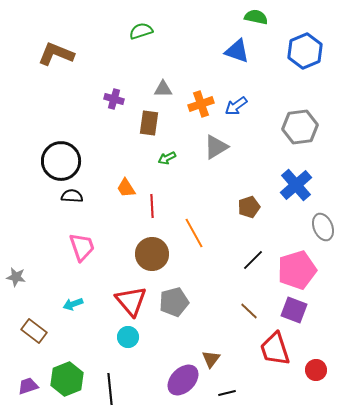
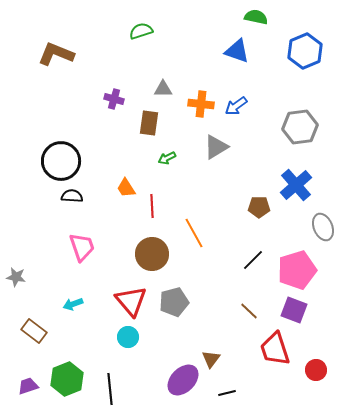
orange cross at (201, 104): rotated 25 degrees clockwise
brown pentagon at (249, 207): moved 10 px right; rotated 20 degrees clockwise
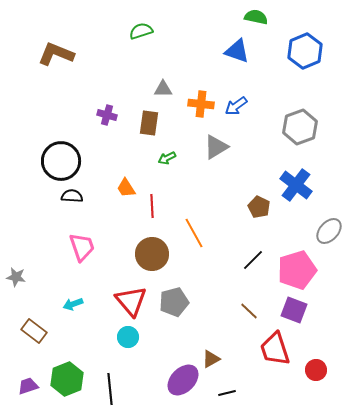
purple cross at (114, 99): moved 7 px left, 16 px down
gray hexagon at (300, 127): rotated 12 degrees counterclockwise
blue cross at (296, 185): rotated 12 degrees counterclockwise
brown pentagon at (259, 207): rotated 25 degrees clockwise
gray ellipse at (323, 227): moved 6 px right, 4 px down; rotated 64 degrees clockwise
brown triangle at (211, 359): rotated 24 degrees clockwise
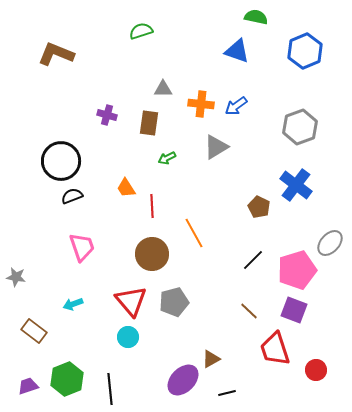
black semicircle at (72, 196): rotated 25 degrees counterclockwise
gray ellipse at (329, 231): moved 1 px right, 12 px down
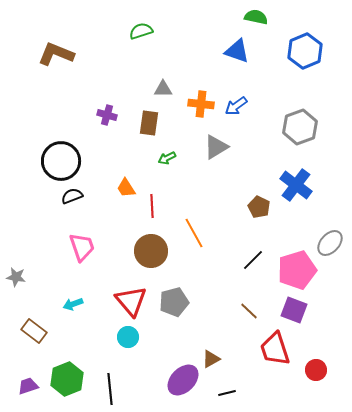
brown circle at (152, 254): moved 1 px left, 3 px up
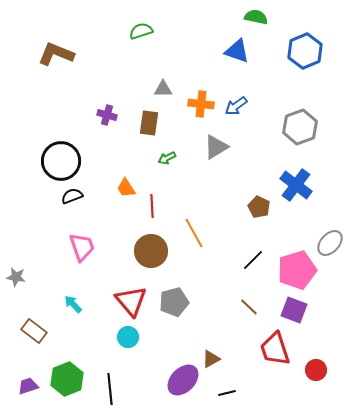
cyan arrow at (73, 304): rotated 66 degrees clockwise
brown line at (249, 311): moved 4 px up
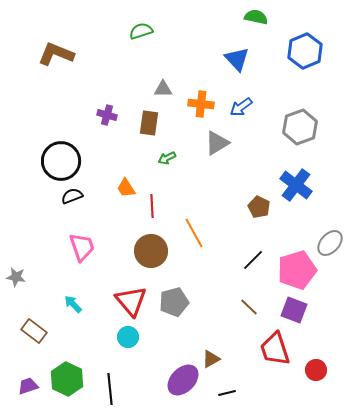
blue triangle at (237, 51): moved 8 px down; rotated 28 degrees clockwise
blue arrow at (236, 106): moved 5 px right, 1 px down
gray triangle at (216, 147): moved 1 px right, 4 px up
green hexagon at (67, 379): rotated 12 degrees counterclockwise
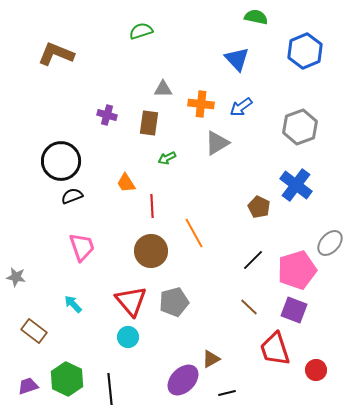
orange trapezoid at (126, 188): moved 5 px up
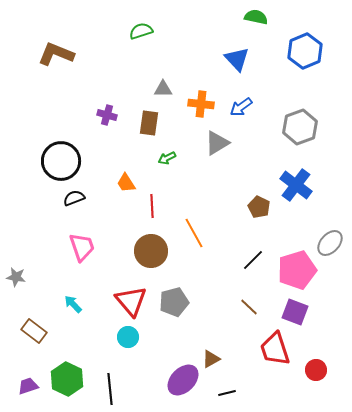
black semicircle at (72, 196): moved 2 px right, 2 px down
purple square at (294, 310): moved 1 px right, 2 px down
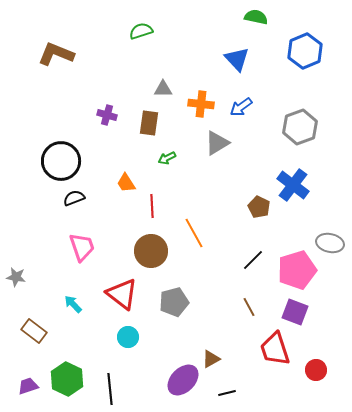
blue cross at (296, 185): moved 3 px left
gray ellipse at (330, 243): rotated 60 degrees clockwise
red triangle at (131, 301): moved 9 px left, 7 px up; rotated 12 degrees counterclockwise
brown line at (249, 307): rotated 18 degrees clockwise
